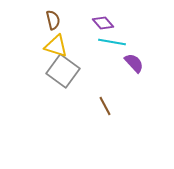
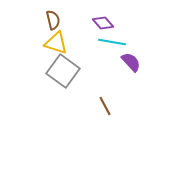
yellow triangle: moved 3 px up
purple semicircle: moved 3 px left, 1 px up
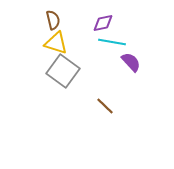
purple diamond: rotated 60 degrees counterclockwise
brown line: rotated 18 degrees counterclockwise
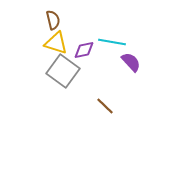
purple diamond: moved 19 px left, 27 px down
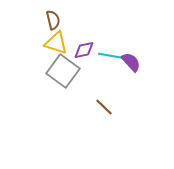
cyan line: moved 14 px down
brown line: moved 1 px left, 1 px down
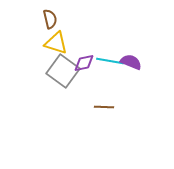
brown semicircle: moved 3 px left, 1 px up
purple diamond: moved 13 px down
cyan line: moved 2 px left, 5 px down
purple semicircle: rotated 25 degrees counterclockwise
brown line: rotated 42 degrees counterclockwise
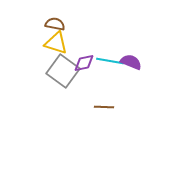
brown semicircle: moved 5 px right, 5 px down; rotated 66 degrees counterclockwise
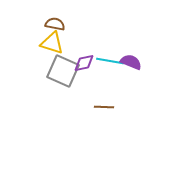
yellow triangle: moved 4 px left
gray square: rotated 12 degrees counterclockwise
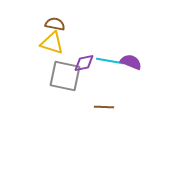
gray square: moved 2 px right, 5 px down; rotated 12 degrees counterclockwise
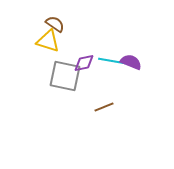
brown semicircle: rotated 24 degrees clockwise
yellow triangle: moved 4 px left, 2 px up
cyan line: moved 2 px right
brown line: rotated 24 degrees counterclockwise
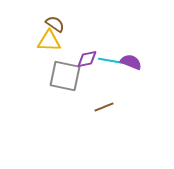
yellow triangle: moved 1 px right; rotated 15 degrees counterclockwise
purple diamond: moved 3 px right, 4 px up
